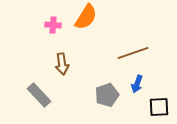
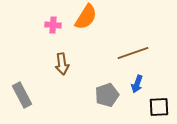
gray rectangle: moved 17 px left; rotated 15 degrees clockwise
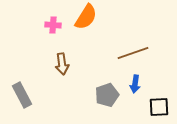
blue arrow: moved 2 px left; rotated 12 degrees counterclockwise
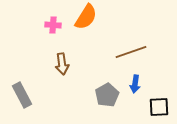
brown line: moved 2 px left, 1 px up
gray pentagon: rotated 10 degrees counterclockwise
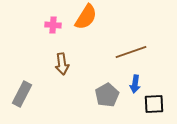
gray rectangle: moved 1 px up; rotated 55 degrees clockwise
black square: moved 5 px left, 3 px up
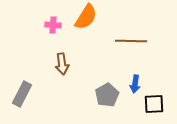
brown line: moved 11 px up; rotated 20 degrees clockwise
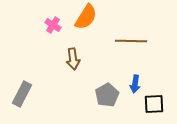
pink cross: rotated 28 degrees clockwise
brown arrow: moved 11 px right, 5 px up
